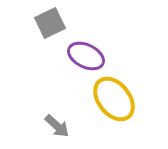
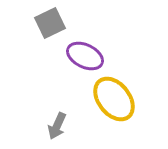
purple ellipse: moved 1 px left
gray arrow: rotated 72 degrees clockwise
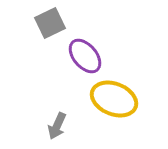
purple ellipse: rotated 24 degrees clockwise
yellow ellipse: rotated 30 degrees counterclockwise
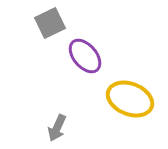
yellow ellipse: moved 16 px right
gray arrow: moved 2 px down
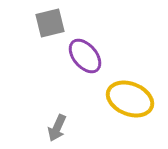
gray square: rotated 12 degrees clockwise
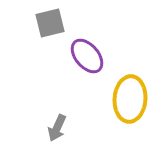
purple ellipse: moved 2 px right
yellow ellipse: rotated 72 degrees clockwise
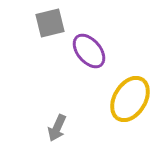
purple ellipse: moved 2 px right, 5 px up
yellow ellipse: rotated 27 degrees clockwise
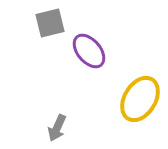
yellow ellipse: moved 10 px right
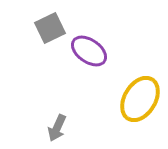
gray square: moved 5 px down; rotated 12 degrees counterclockwise
purple ellipse: rotated 15 degrees counterclockwise
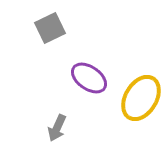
purple ellipse: moved 27 px down
yellow ellipse: moved 1 px right, 1 px up
